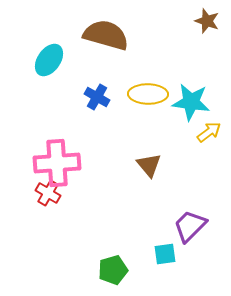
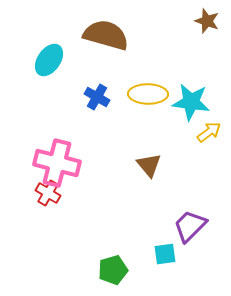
pink cross: rotated 18 degrees clockwise
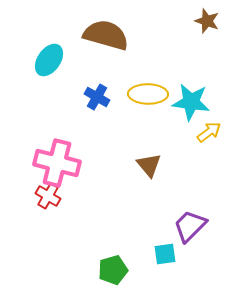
red cross: moved 3 px down
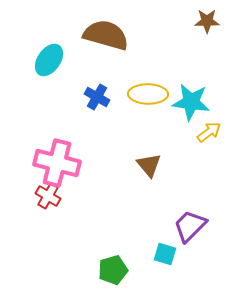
brown star: rotated 20 degrees counterclockwise
cyan square: rotated 25 degrees clockwise
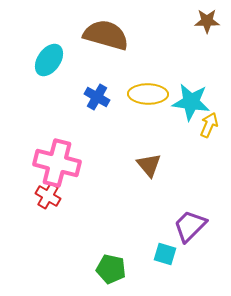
yellow arrow: moved 7 px up; rotated 30 degrees counterclockwise
green pentagon: moved 2 px left, 1 px up; rotated 28 degrees clockwise
